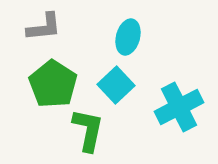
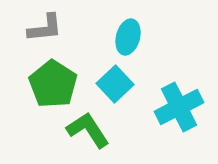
gray L-shape: moved 1 px right, 1 px down
cyan square: moved 1 px left, 1 px up
green L-shape: rotated 45 degrees counterclockwise
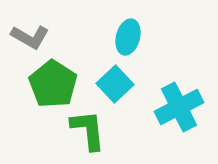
gray L-shape: moved 15 px left, 9 px down; rotated 36 degrees clockwise
green L-shape: rotated 27 degrees clockwise
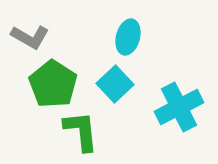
green L-shape: moved 7 px left, 1 px down
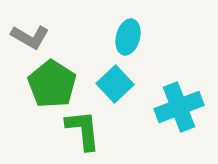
green pentagon: moved 1 px left
cyan cross: rotated 6 degrees clockwise
green L-shape: moved 2 px right, 1 px up
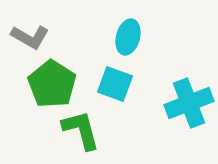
cyan square: rotated 27 degrees counterclockwise
cyan cross: moved 10 px right, 4 px up
green L-shape: moved 2 px left; rotated 9 degrees counterclockwise
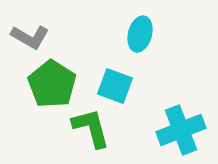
cyan ellipse: moved 12 px right, 3 px up
cyan square: moved 2 px down
cyan cross: moved 8 px left, 27 px down
green L-shape: moved 10 px right, 2 px up
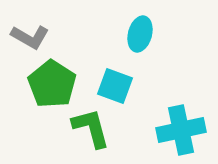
cyan cross: rotated 9 degrees clockwise
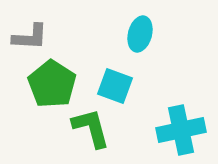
gray L-shape: rotated 27 degrees counterclockwise
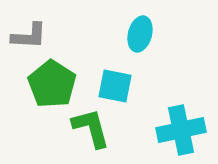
gray L-shape: moved 1 px left, 1 px up
cyan square: rotated 9 degrees counterclockwise
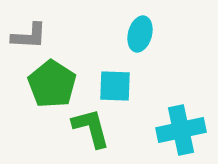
cyan square: rotated 9 degrees counterclockwise
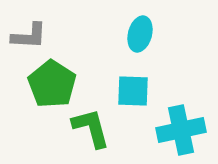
cyan square: moved 18 px right, 5 px down
